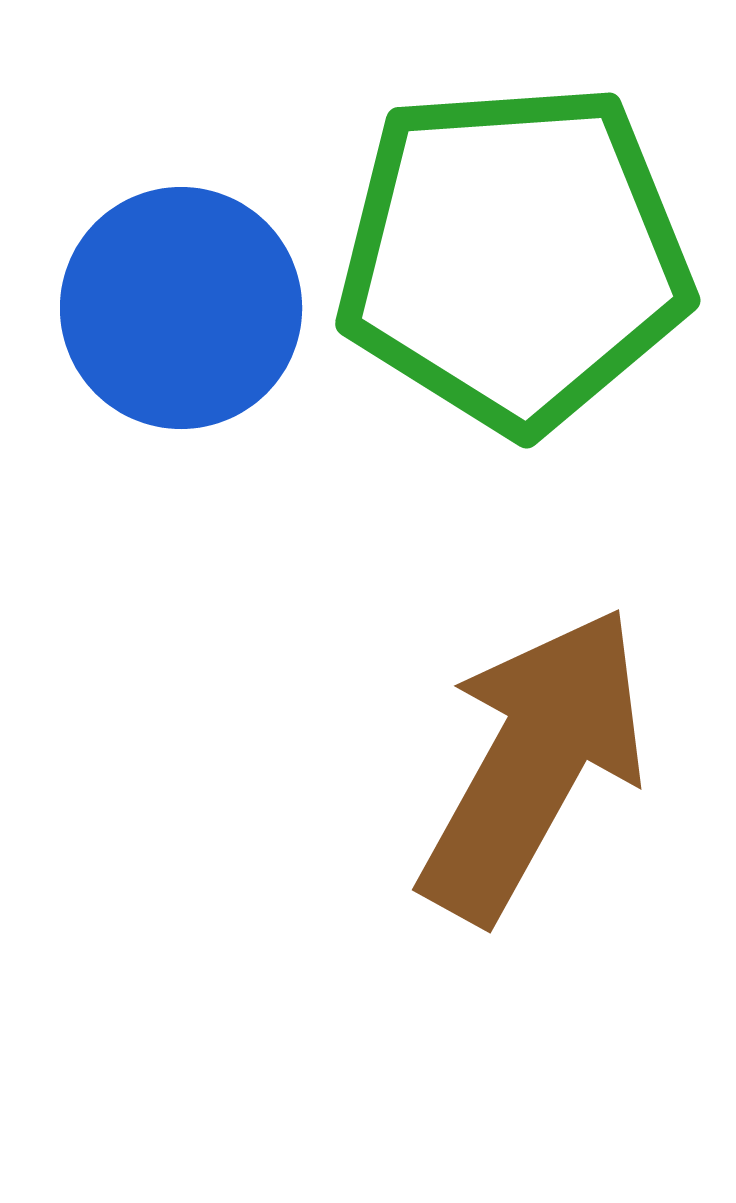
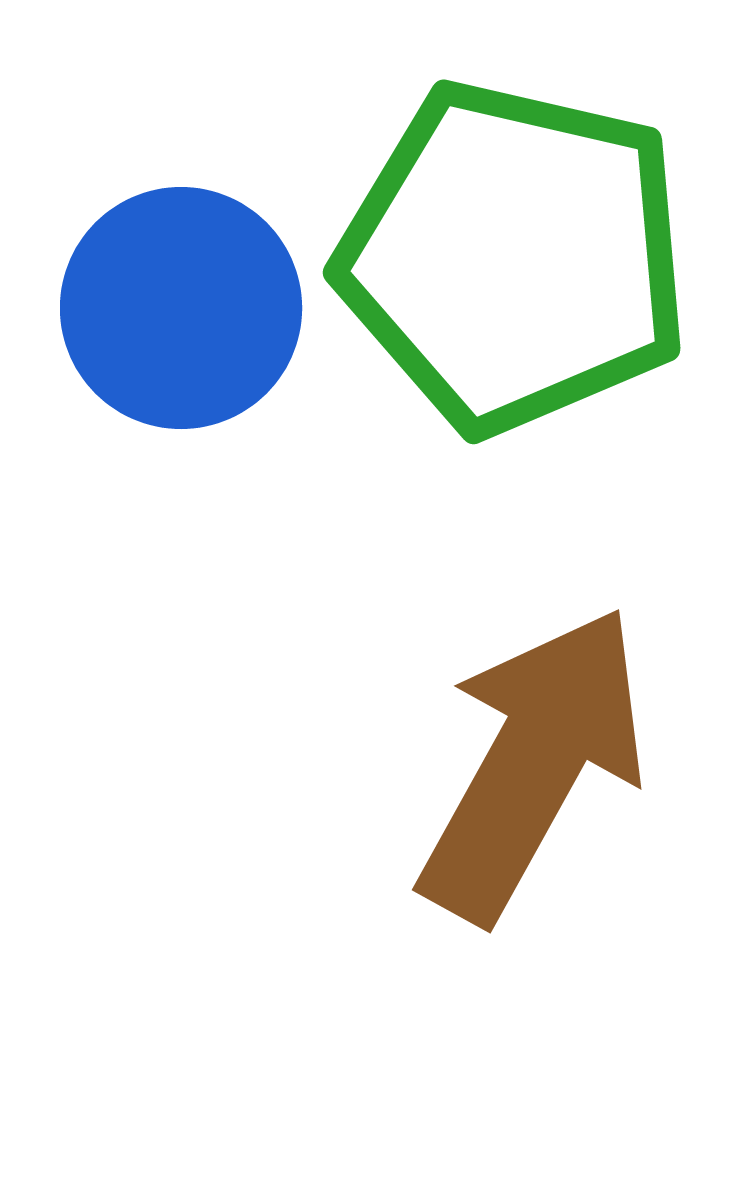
green pentagon: rotated 17 degrees clockwise
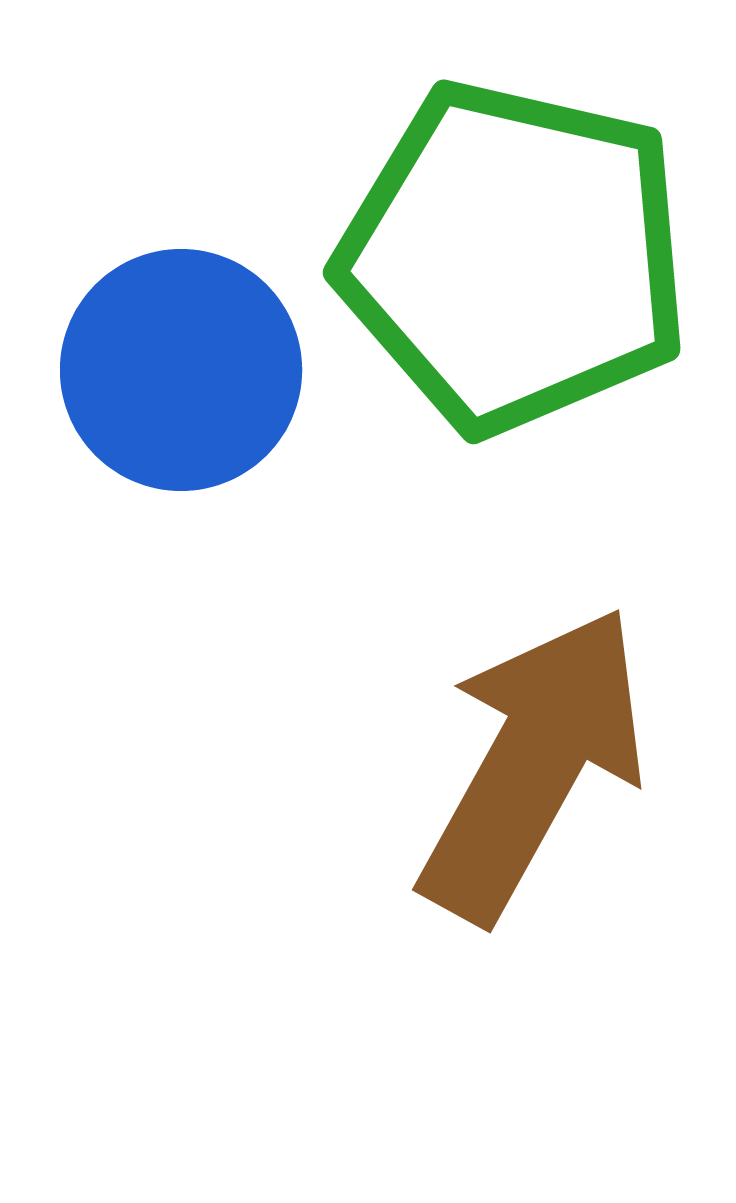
blue circle: moved 62 px down
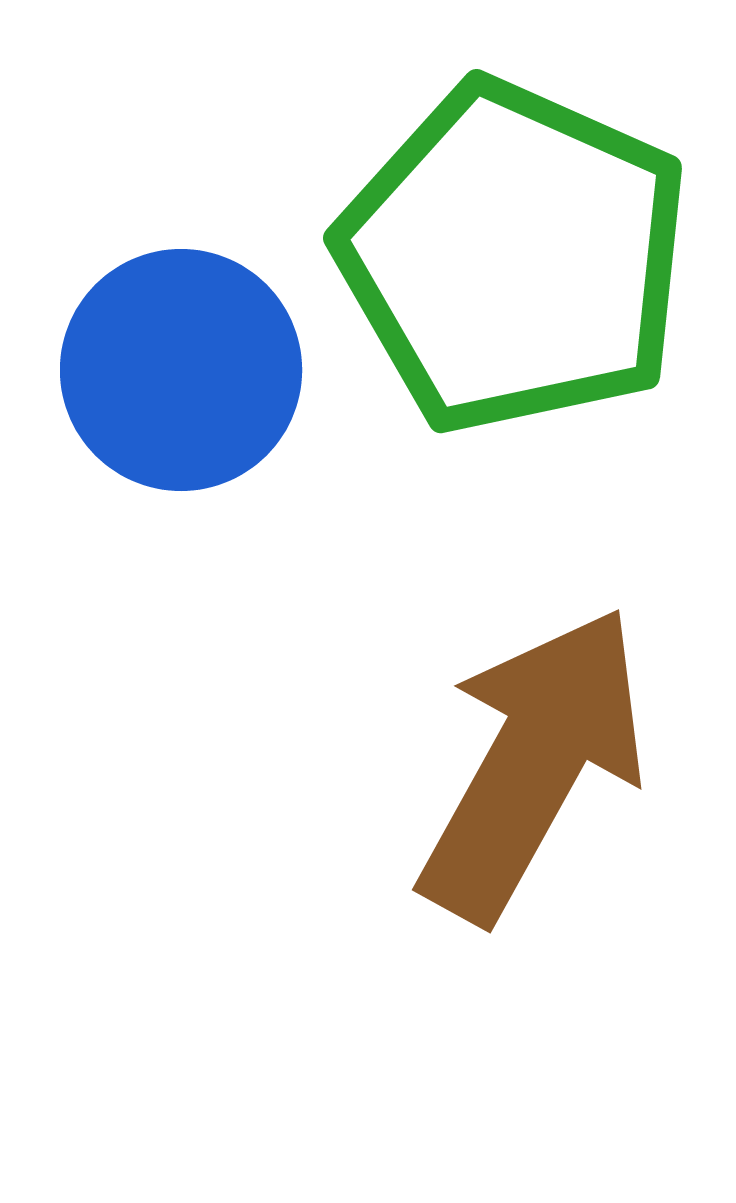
green pentagon: rotated 11 degrees clockwise
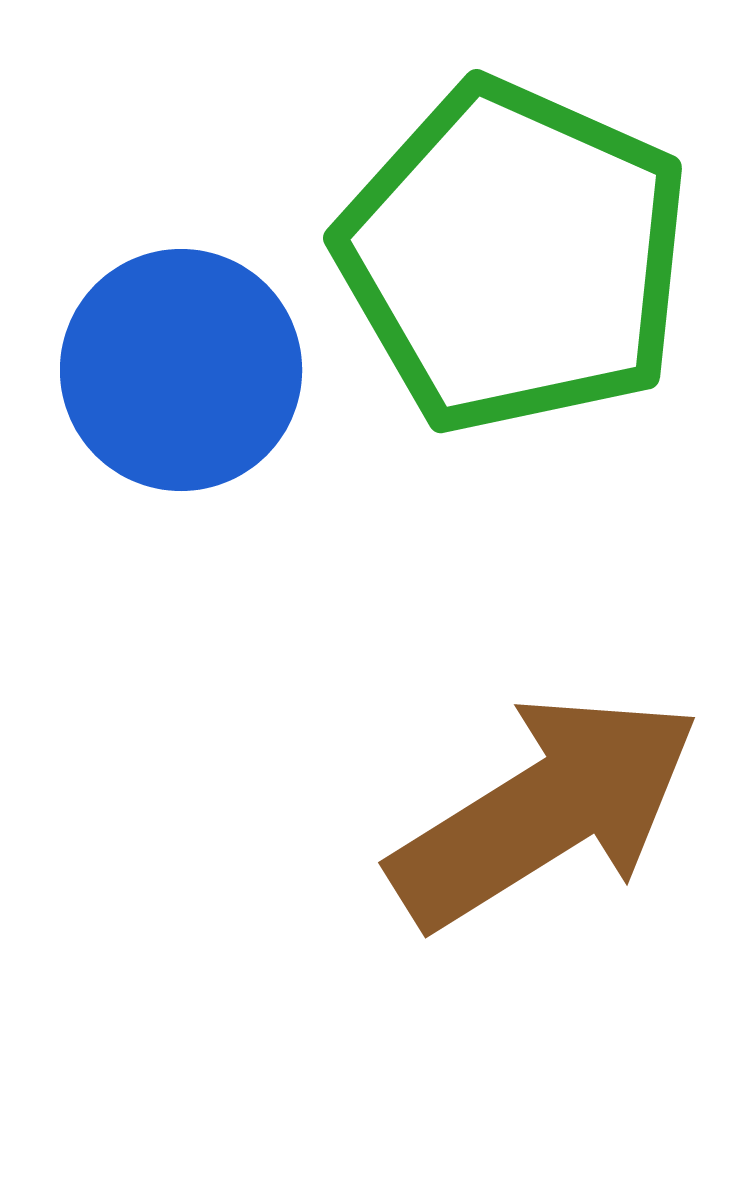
brown arrow: moved 12 px right, 47 px down; rotated 29 degrees clockwise
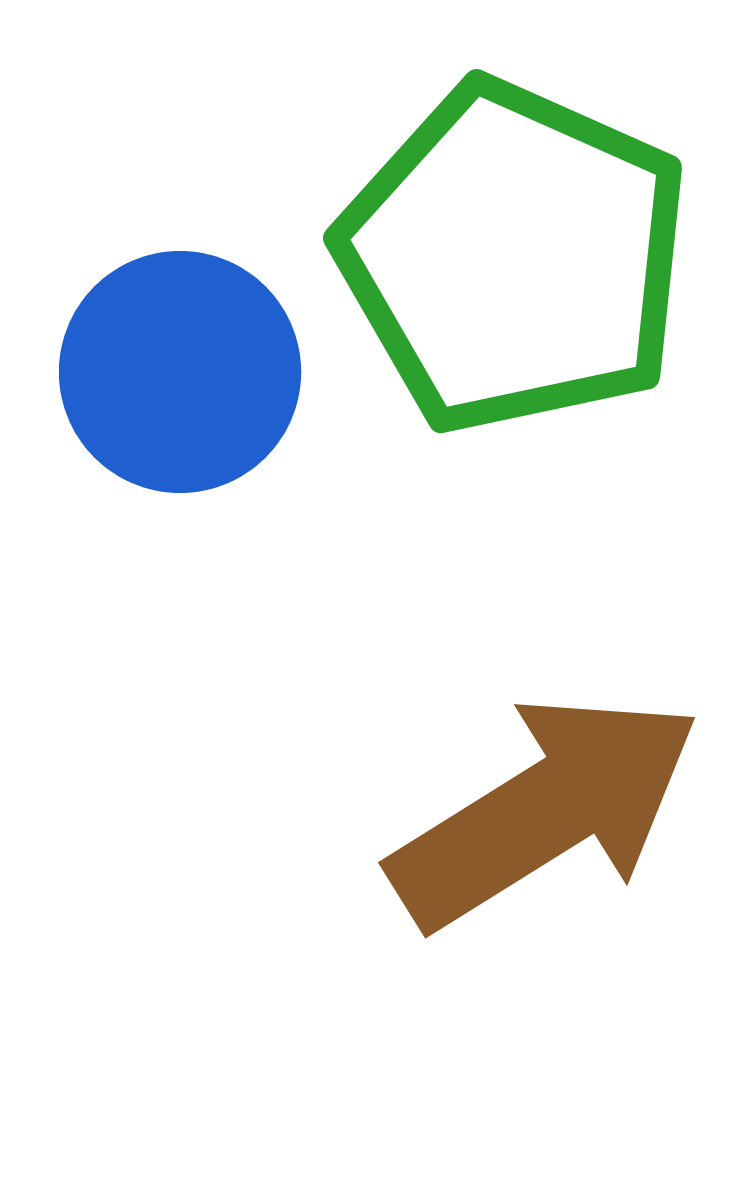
blue circle: moved 1 px left, 2 px down
